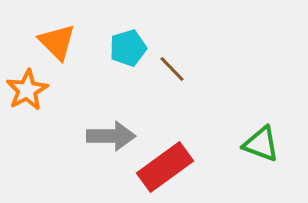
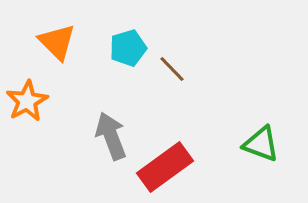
orange star: moved 11 px down
gray arrow: rotated 111 degrees counterclockwise
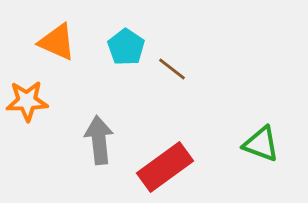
orange triangle: rotated 21 degrees counterclockwise
cyan pentagon: moved 2 px left, 1 px up; rotated 21 degrees counterclockwise
brown line: rotated 8 degrees counterclockwise
orange star: rotated 27 degrees clockwise
gray arrow: moved 12 px left, 4 px down; rotated 15 degrees clockwise
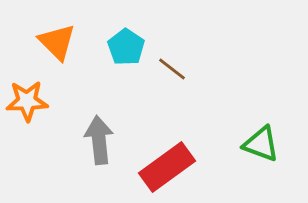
orange triangle: rotated 21 degrees clockwise
red rectangle: moved 2 px right
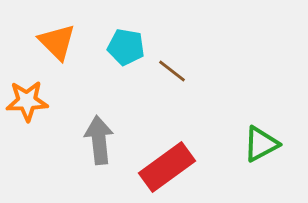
cyan pentagon: rotated 24 degrees counterclockwise
brown line: moved 2 px down
green triangle: rotated 48 degrees counterclockwise
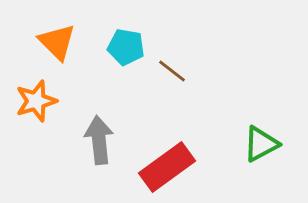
orange star: moved 9 px right; rotated 15 degrees counterclockwise
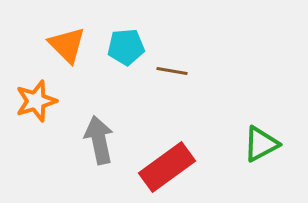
orange triangle: moved 10 px right, 3 px down
cyan pentagon: rotated 15 degrees counterclockwise
brown line: rotated 28 degrees counterclockwise
gray arrow: rotated 6 degrees counterclockwise
